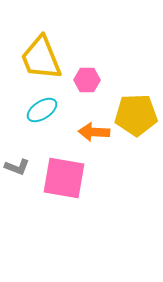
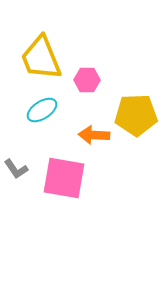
orange arrow: moved 3 px down
gray L-shape: moved 1 px left, 2 px down; rotated 35 degrees clockwise
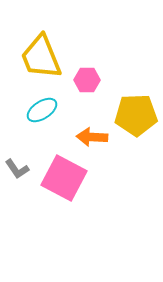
yellow trapezoid: moved 1 px up
orange arrow: moved 2 px left, 2 px down
gray L-shape: moved 1 px right
pink square: rotated 18 degrees clockwise
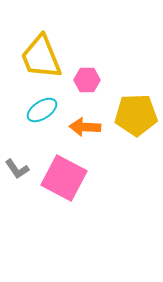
orange arrow: moved 7 px left, 10 px up
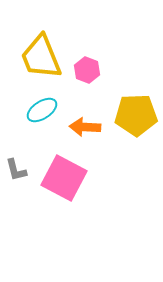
pink hexagon: moved 10 px up; rotated 20 degrees clockwise
gray L-shape: moved 1 px left, 1 px down; rotated 20 degrees clockwise
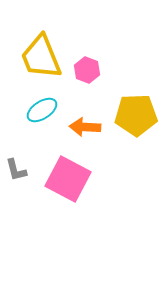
pink square: moved 4 px right, 1 px down
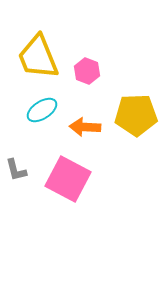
yellow trapezoid: moved 3 px left
pink hexagon: moved 1 px down
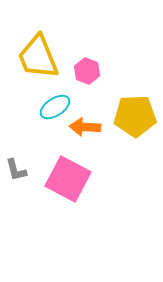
cyan ellipse: moved 13 px right, 3 px up
yellow pentagon: moved 1 px left, 1 px down
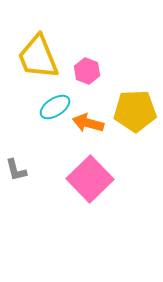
yellow pentagon: moved 5 px up
orange arrow: moved 3 px right, 4 px up; rotated 12 degrees clockwise
pink square: moved 22 px right; rotated 18 degrees clockwise
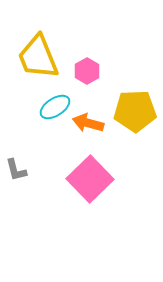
pink hexagon: rotated 10 degrees clockwise
